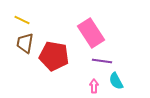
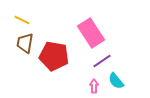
purple line: rotated 42 degrees counterclockwise
cyan semicircle: rotated 12 degrees counterclockwise
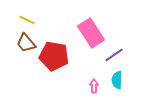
yellow line: moved 5 px right
brown trapezoid: moved 1 px right; rotated 50 degrees counterclockwise
purple line: moved 12 px right, 6 px up
cyan semicircle: moved 1 px right, 1 px up; rotated 42 degrees clockwise
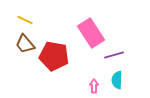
yellow line: moved 2 px left
brown trapezoid: moved 1 px left, 1 px down
purple line: rotated 18 degrees clockwise
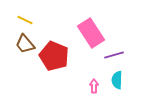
red pentagon: rotated 12 degrees clockwise
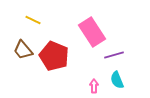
yellow line: moved 8 px right
pink rectangle: moved 1 px right, 1 px up
brown trapezoid: moved 2 px left, 6 px down
cyan semicircle: rotated 24 degrees counterclockwise
